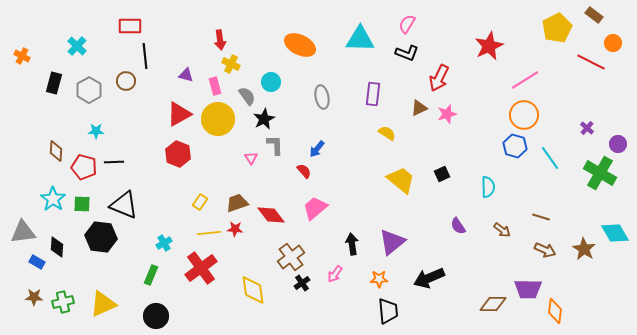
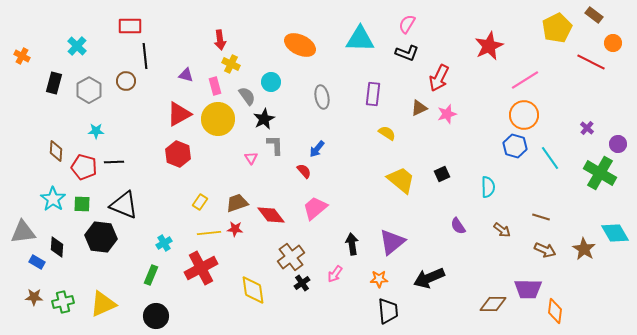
red cross at (201, 268): rotated 8 degrees clockwise
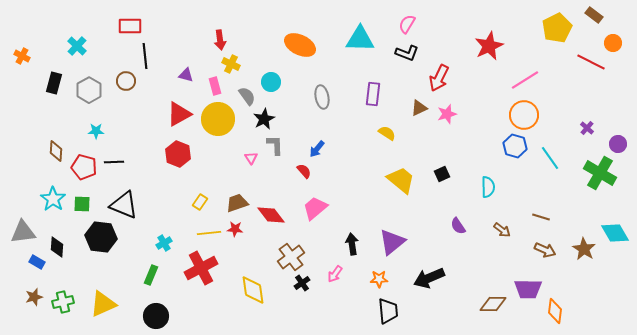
brown star at (34, 297): rotated 18 degrees counterclockwise
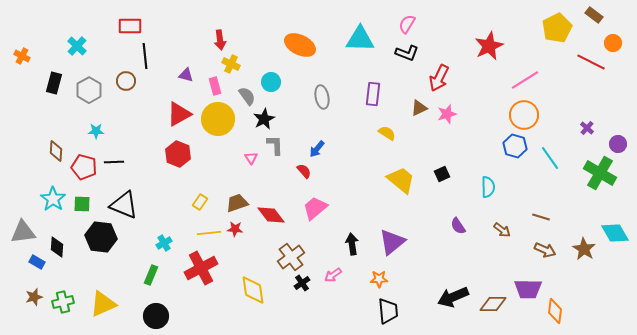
pink arrow at (335, 274): moved 2 px left, 1 px down; rotated 18 degrees clockwise
black arrow at (429, 278): moved 24 px right, 19 px down
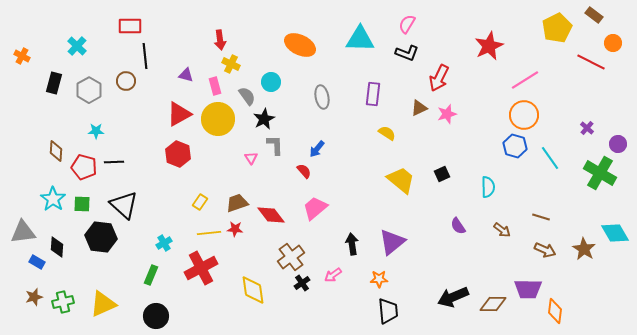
black triangle at (124, 205): rotated 20 degrees clockwise
